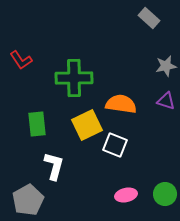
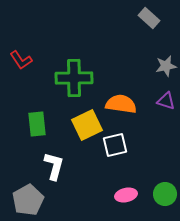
white square: rotated 35 degrees counterclockwise
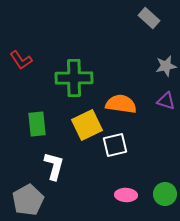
pink ellipse: rotated 15 degrees clockwise
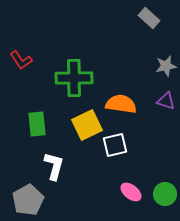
pink ellipse: moved 5 px right, 3 px up; rotated 35 degrees clockwise
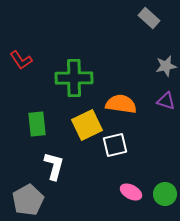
pink ellipse: rotated 10 degrees counterclockwise
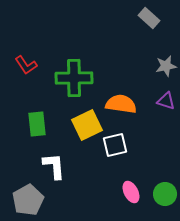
red L-shape: moved 5 px right, 5 px down
white L-shape: rotated 20 degrees counterclockwise
pink ellipse: rotated 35 degrees clockwise
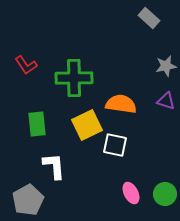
white square: rotated 25 degrees clockwise
pink ellipse: moved 1 px down
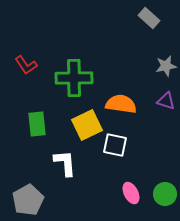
white L-shape: moved 11 px right, 3 px up
